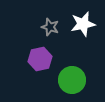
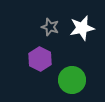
white star: moved 1 px left, 4 px down
purple hexagon: rotated 20 degrees counterclockwise
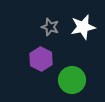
white star: moved 1 px right, 1 px up
purple hexagon: moved 1 px right
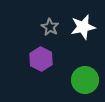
gray star: rotated 12 degrees clockwise
green circle: moved 13 px right
